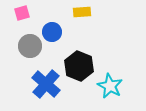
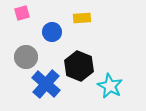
yellow rectangle: moved 6 px down
gray circle: moved 4 px left, 11 px down
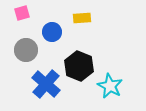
gray circle: moved 7 px up
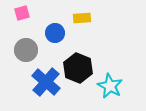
blue circle: moved 3 px right, 1 px down
black hexagon: moved 1 px left, 2 px down
blue cross: moved 2 px up
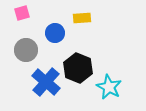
cyan star: moved 1 px left, 1 px down
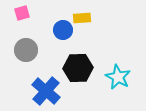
blue circle: moved 8 px right, 3 px up
black hexagon: rotated 24 degrees counterclockwise
blue cross: moved 9 px down
cyan star: moved 9 px right, 10 px up
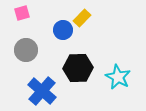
yellow rectangle: rotated 42 degrees counterclockwise
blue cross: moved 4 px left
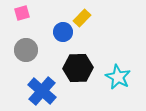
blue circle: moved 2 px down
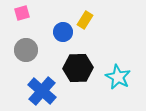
yellow rectangle: moved 3 px right, 2 px down; rotated 12 degrees counterclockwise
